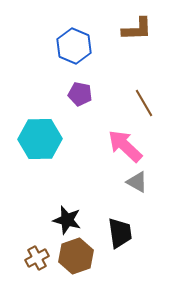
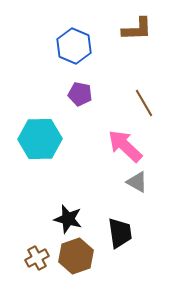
black star: moved 1 px right, 1 px up
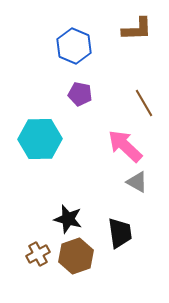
brown cross: moved 1 px right, 4 px up
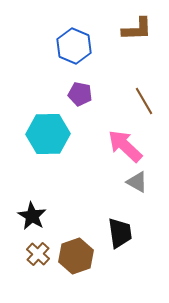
brown line: moved 2 px up
cyan hexagon: moved 8 px right, 5 px up
black star: moved 36 px left, 3 px up; rotated 16 degrees clockwise
brown cross: rotated 20 degrees counterclockwise
